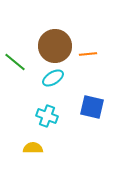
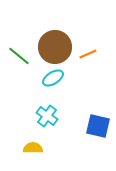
brown circle: moved 1 px down
orange line: rotated 18 degrees counterclockwise
green line: moved 4 px right, 6 px up
blue square: moved 6 px right, 19 px down
cyan cross: rotated 15 degrees clockwise
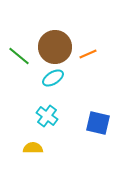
blue square: moved 3 px up
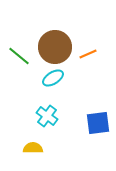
blue square: rotated 20 degrees counterclockwise
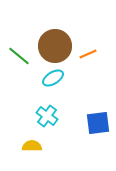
brown circle: moved 1 px up
yellow semicircle: moved 1 px left, 2 px up
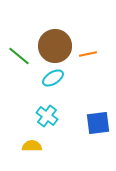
orange line: rotated 12 degrees clockwise
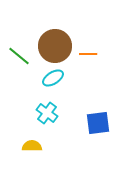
orange line: rotated 12 degrees clockwise
cyan cross: moved 3 px up
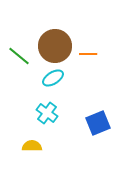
blue square: rotated 15 degrees counterclockwise
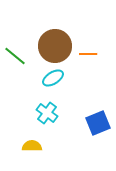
green line: moved 4 px left
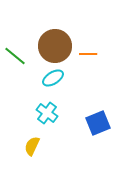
yellow semicircle: rotated 66 degrees counterclockwise
